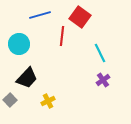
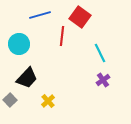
yellow cross: rotated 16 degrees counterclockwise
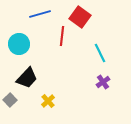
blue line: moved 1 px up
purple cross: moved 2 px down
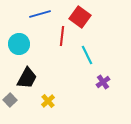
cyan line: moved 13 px left, 2 px down
black trapezoid: rotated 15 degrees counterclockwise
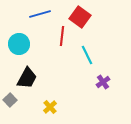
yellow cross: moved 2 px right, 6 px down
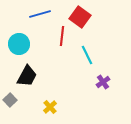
black trapezoid: moved 2 px up
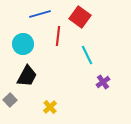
red line: moved 4 px left
cyan circle: moved 4 px right
